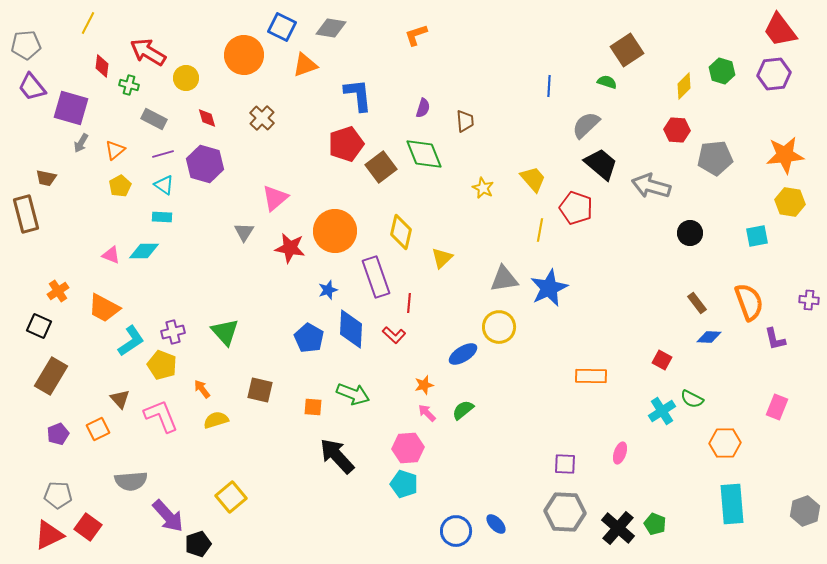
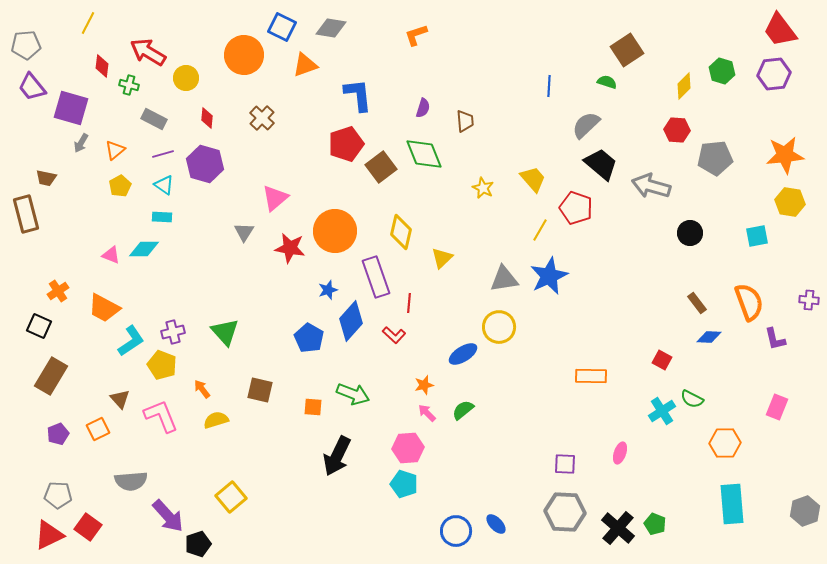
red diamond at (207, 118): rotated 20 degrees clockwise
yellow line at (540, 230): rotated 20 degrees clockwise
cyan diamond at (144, 251): moved 2 px up
blue star at (549, 288): moved 12 px up
blue diamond at (351, 329): moved 8 px up; rotated 39 degrees clockwise
black arrow at (337, 456): rotated 111 degrees counterclockwise
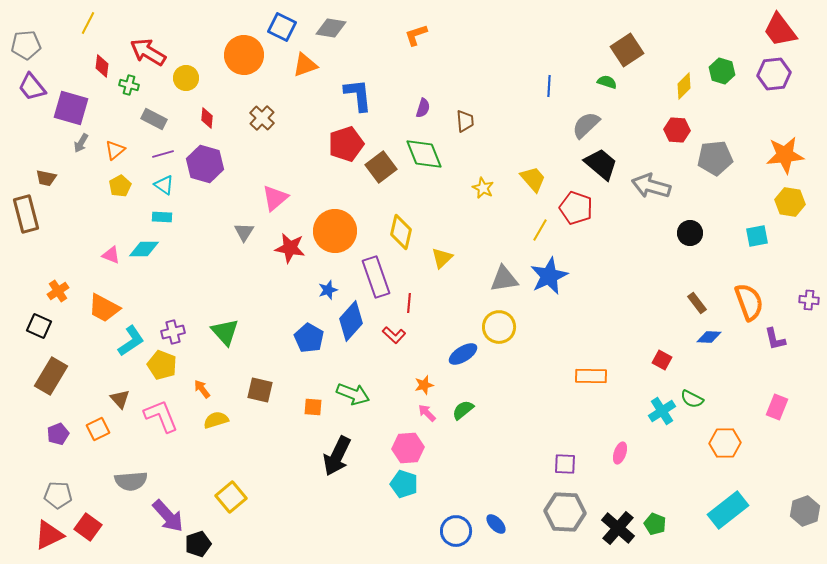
cyan rectangle at (732, 504): moved 4 px left, 6 px down; rotated 57 degrees clockwise
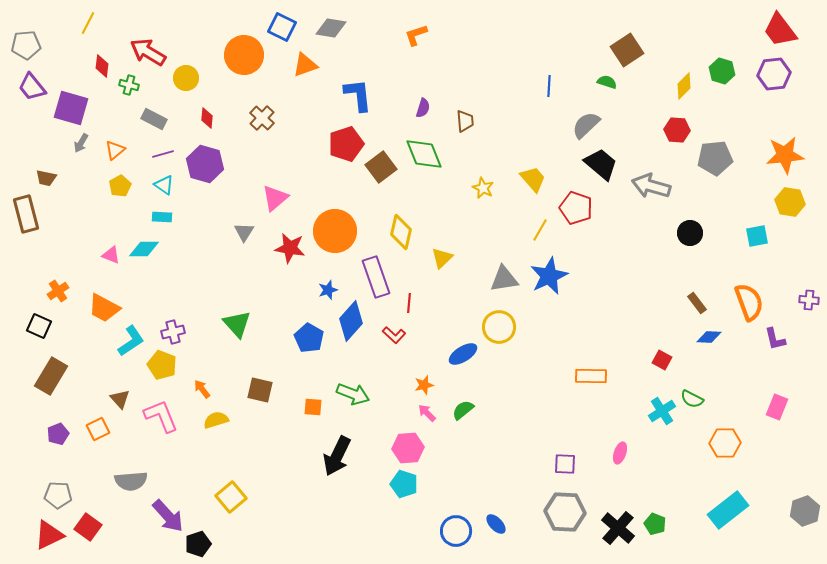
green triangle at (225, 332): moved 12 px right, 8 px up
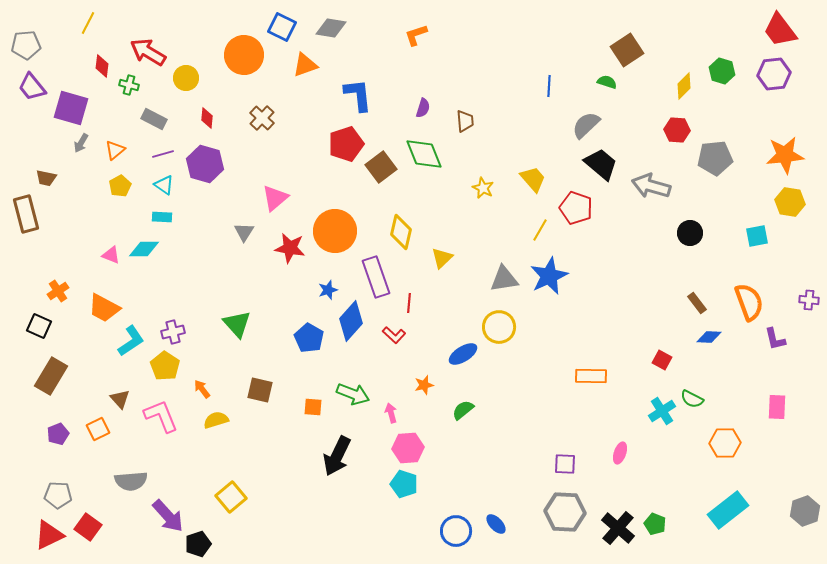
yellow pentagon at (162, 365): moved 3 px right, 1 px down; rotated 12 degrees clockwise
pink rectangle at (777, 407): rotated 20 degrees counterclockwise
pink arrow at (427, 413): moved 36 px left; rotated 30 degrees clockwise
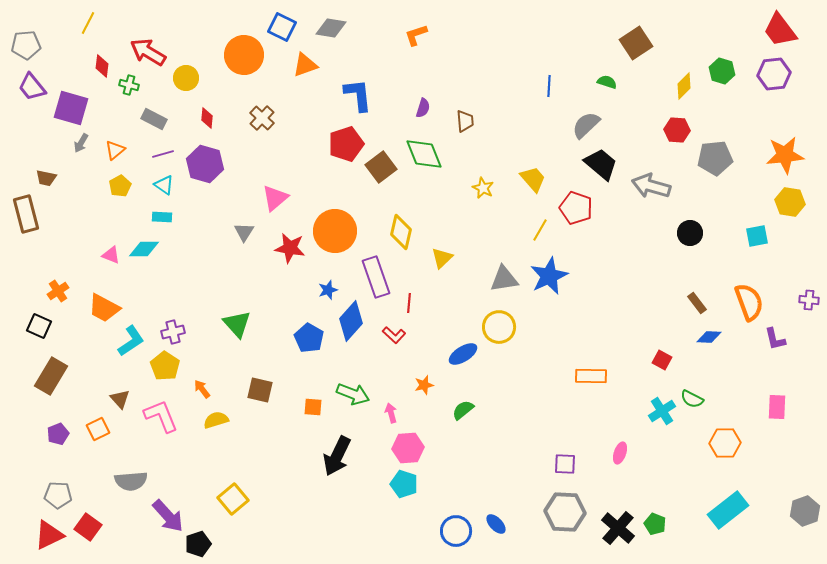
brown square at (627, 50): moved 9 px right, 7 px up
yellow square at (231, 497): moved 2 px right, 2 px down
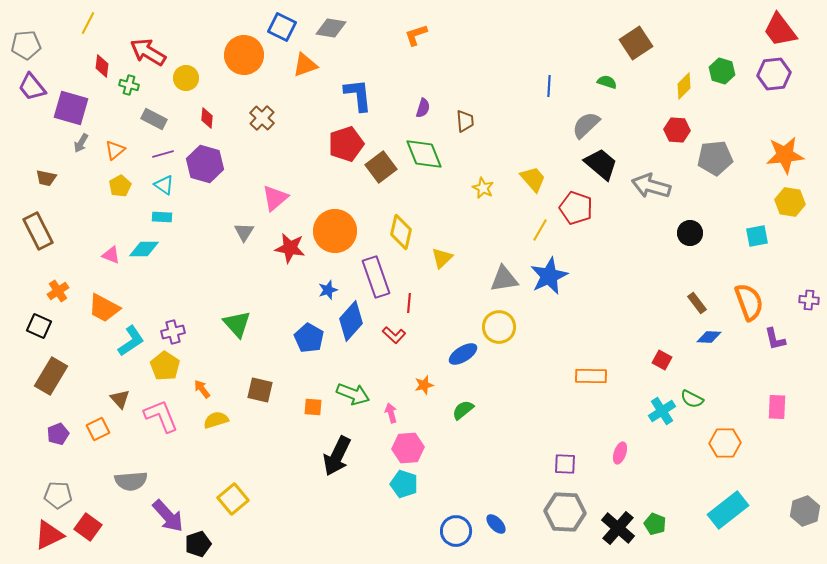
brown rectangle at (26, 214): moved 12 px right, 17 px down; rotated 12 degrees counterclockwise
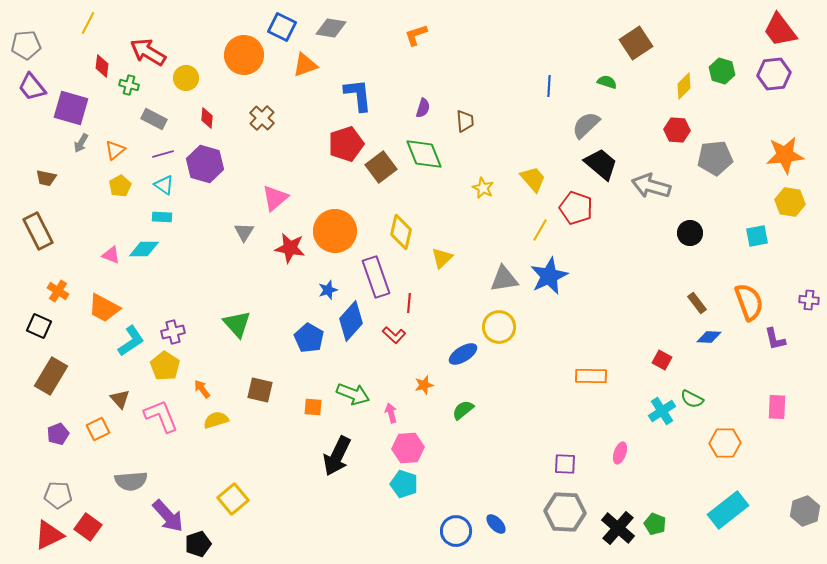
orange cross at (58, 291): rotated 25 degrees counterclockwise
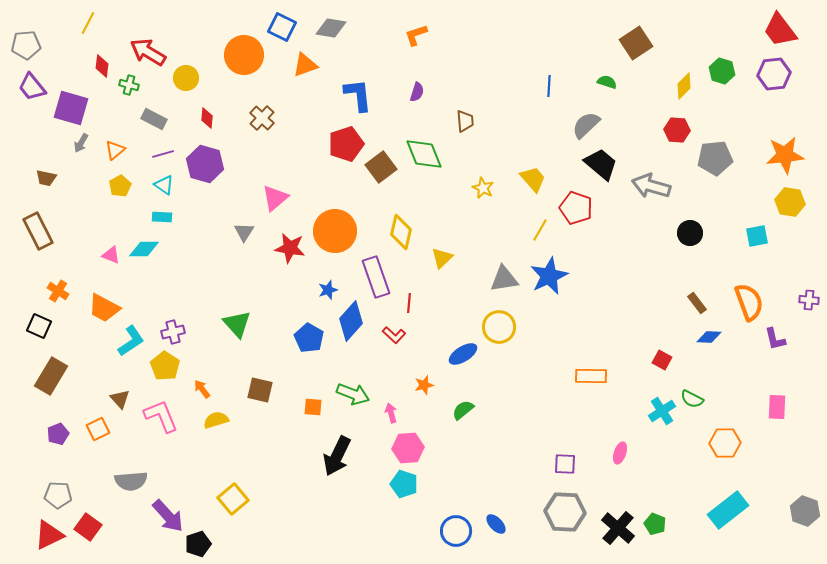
purple semicircle at (423, 108): moved 6 px left, 16 px up
gray hexagon at (805, 511): rotated 20 degrees counterclockwise
